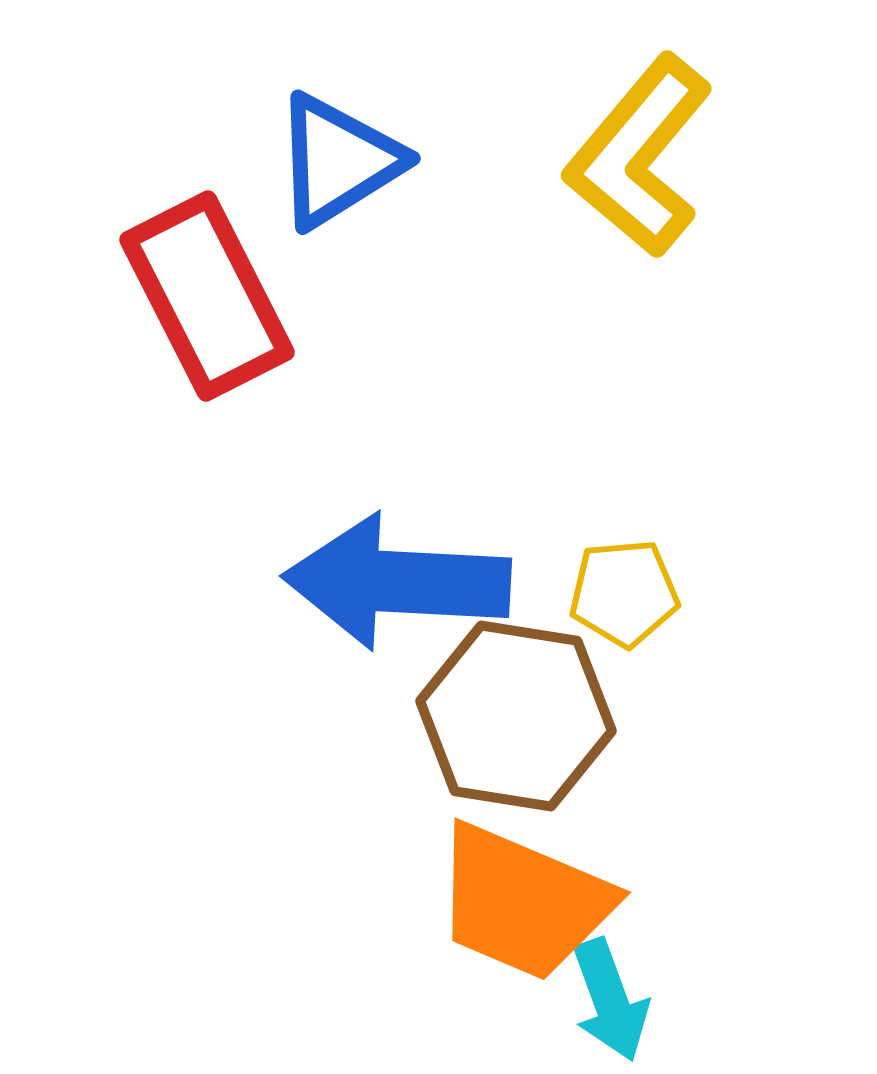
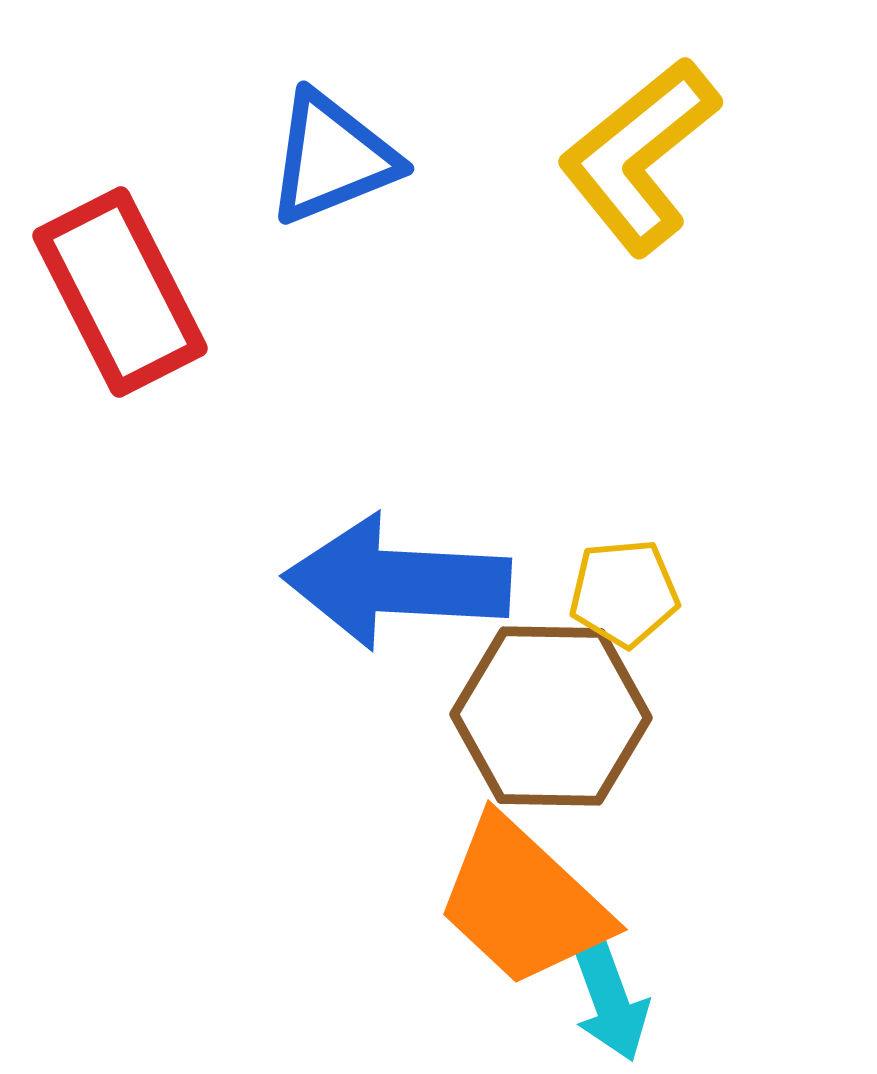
yellow L-shape: rotated 11 degrees clockwise
blue triangle: moved 6 px left, 3 px up; rotated 10 degrees clockwise
red rectangle: moved 87 px left, 4 px up
brown hexagon: moved 35 px right; rotated 8 degrees counterclockwise
orange trapezoid: rotated 20 degrees clockwise
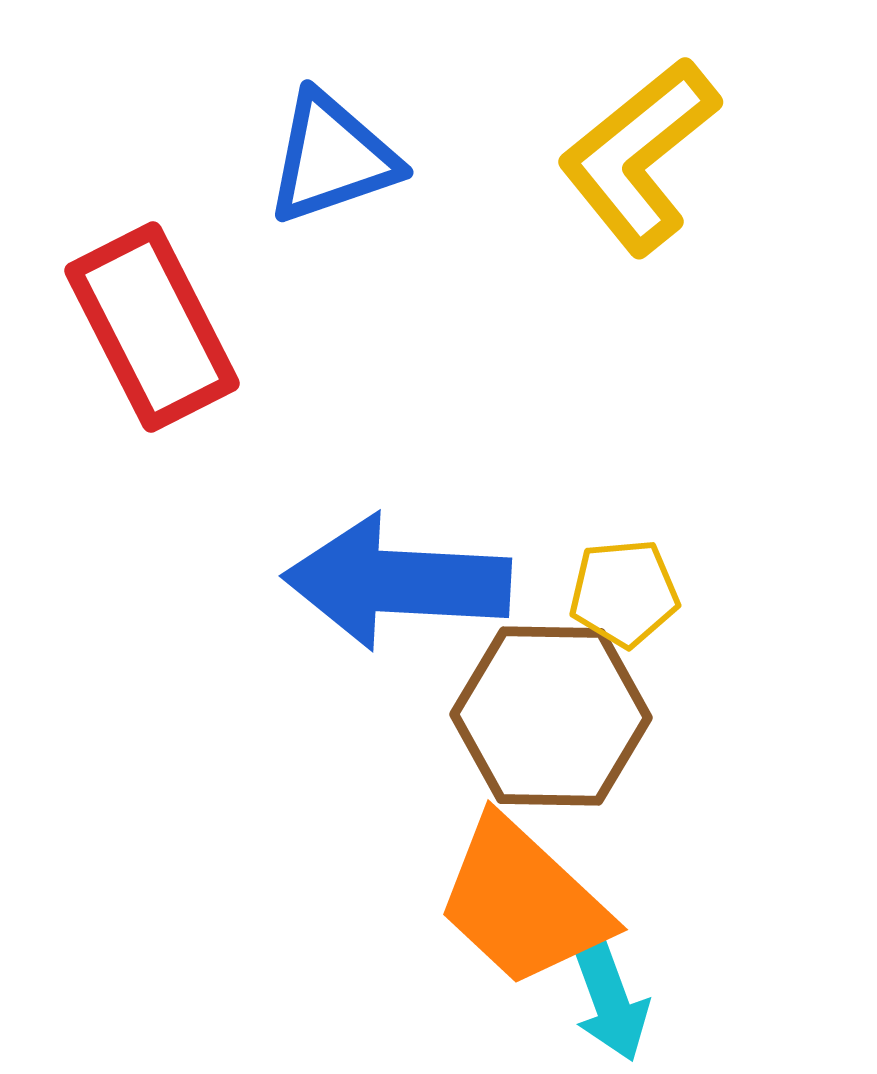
blue triangle: rotated 3 degrees clockwise
red rectangle: moved 32 px right, 35 px down
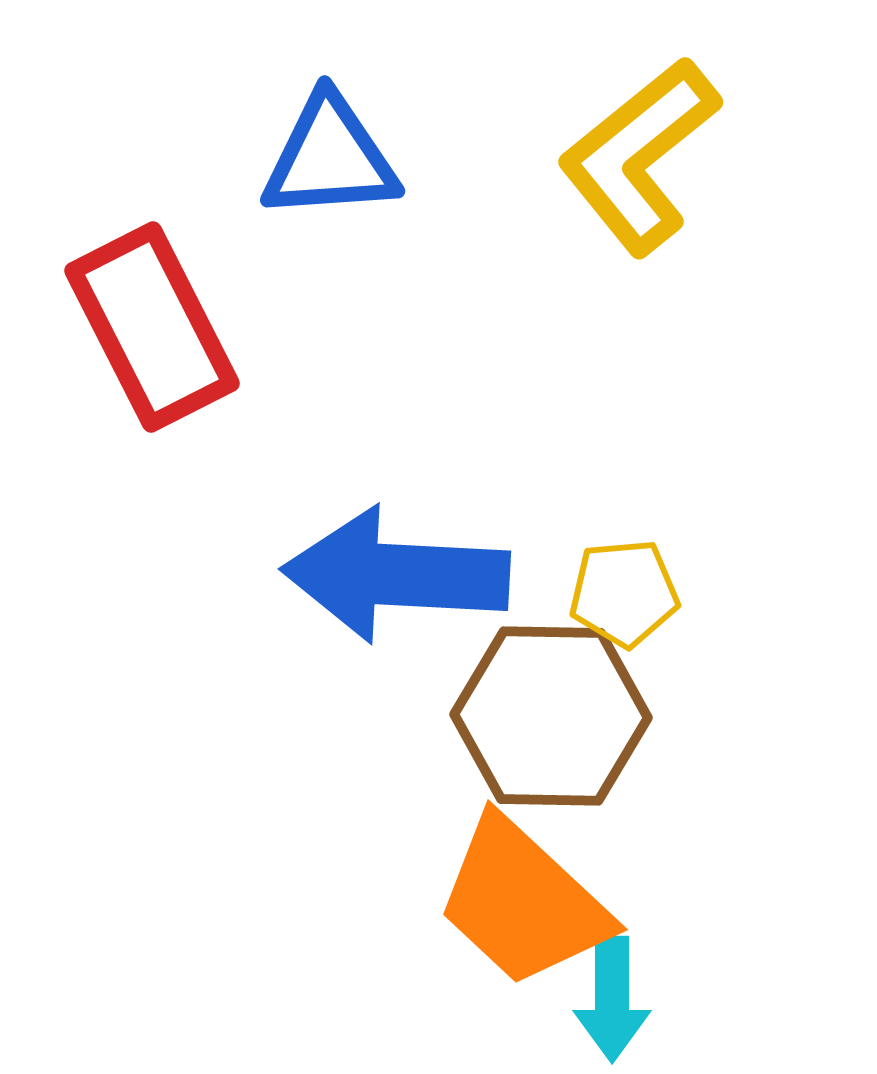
blue triangle: moved 2 px left; rotated 15 degrees clockwise
blue arrow: moved 1 px left, 7 px up
cyan arrow: moved 2 px right, 1 px up; rotated 20 degrees clockwise
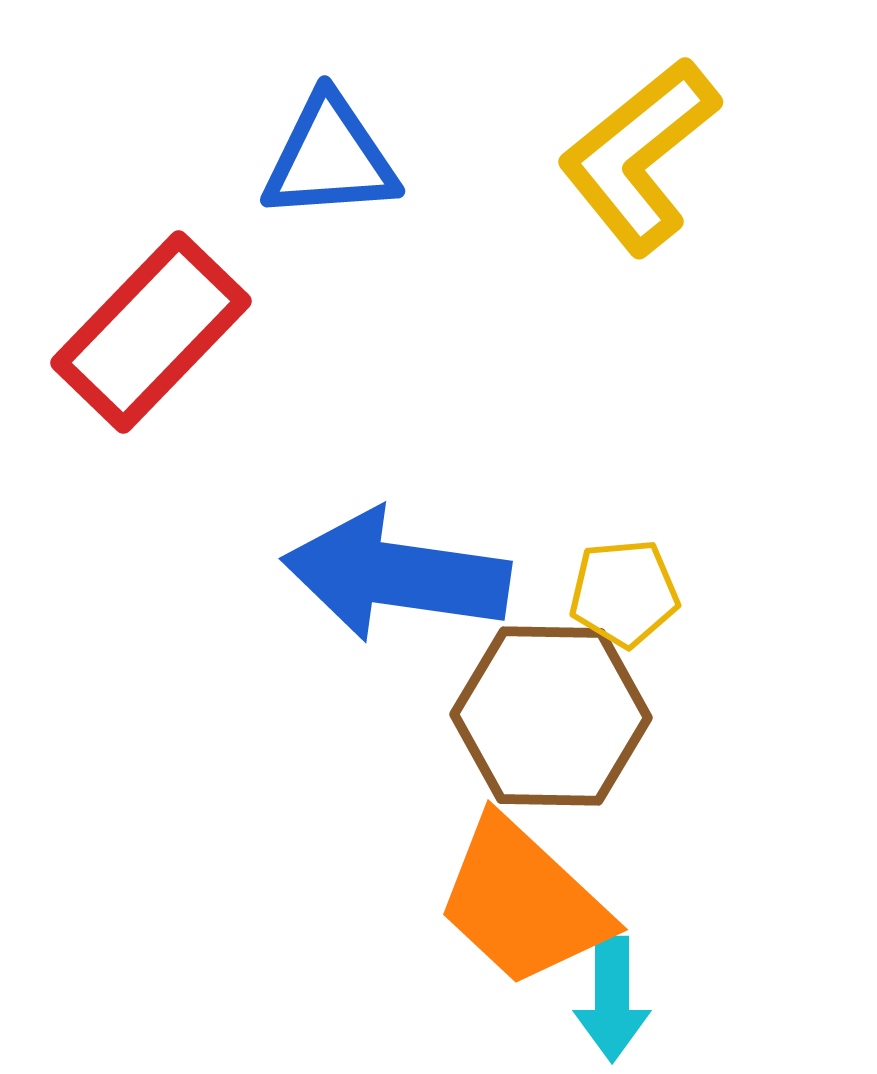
red rectangle: moved 1 px left, 5 px down; rotated 71 degrees clockwise
blue arrow: rotated 5 degrees clockwise
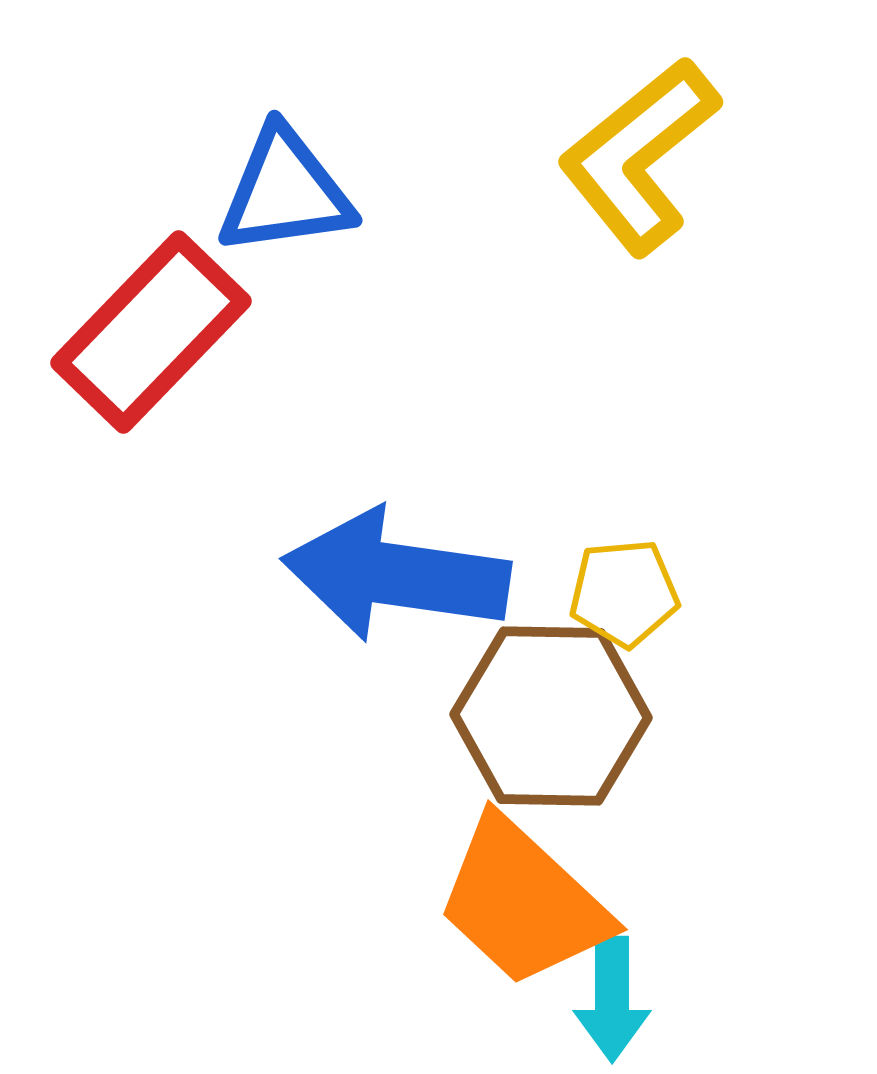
blue triangle: moved 45 px left, 34 px down; rotated 4 degrees counterclockwise
